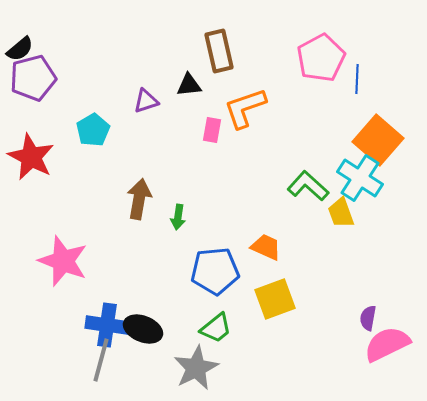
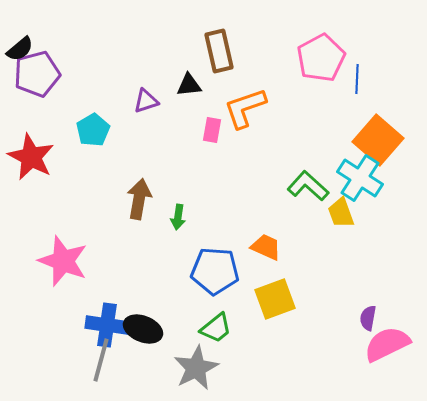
purple pentagon: moved 4 px right, 4 px up
blue pentagon: rotated 9 degrees clockwise
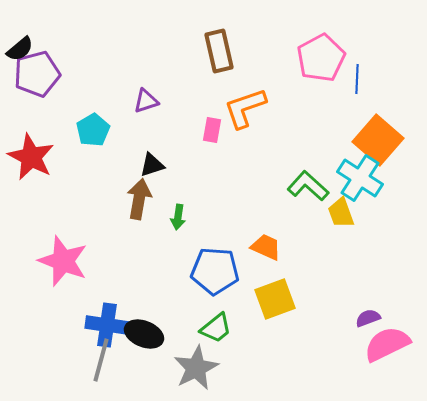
black triangle: moved 37 px left, 80 px down; rotated 12 degrees counterclockwise
purple semicircle: rotated 60 degrees clockwise
black ellipse: moved 1 px right, 5 px down
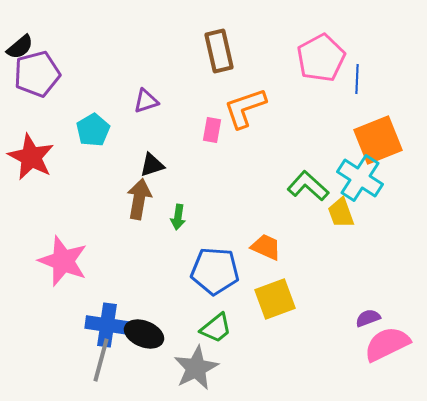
black semicircle: moved 2 px up
orange square: rotated 27 degrees clockwise
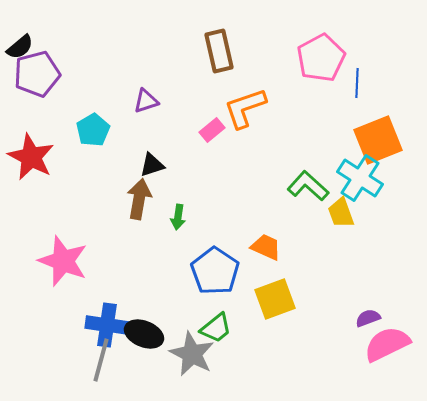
blue line: moved 4 px down
pink rectangle: rotated 40 degrees clockwise
blue pentagon: rotated 30 degrees clockwise
gray star: moved 4 px left, 14 px up; rotated 18 degrees counterclockwise
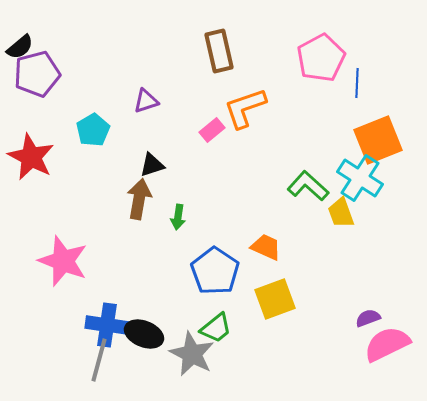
gray line: moved 2 px left
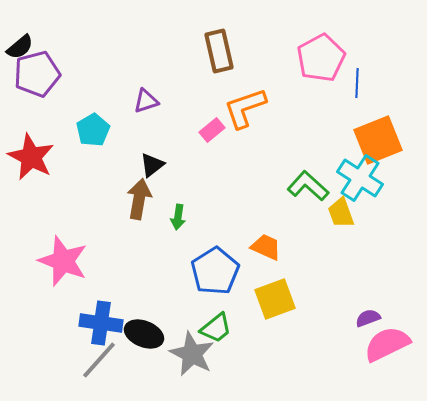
black triangle: rotated 20 degrees counterclockwise
blue pentagon: rotated 6 degrees clockwise
blue cross: moved 6 px left, 2 px up
gray line: rotated 27 degrees clockwise
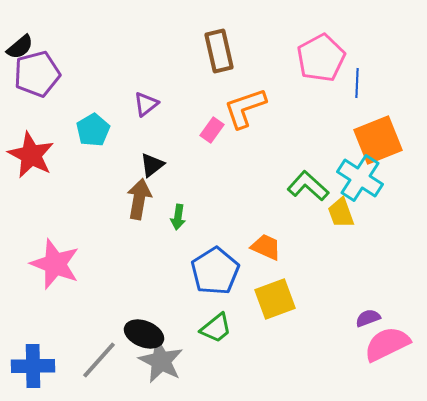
purple triangle: moved 3 px down; rotated 20 degrees counterclockwise
pink rectangle: rotated 15 degrees counterclockwise
red star: moved 2 px up
pink star: moved 8 px left, 3 px down
blue cross: moved 68 px left, 43 px down; rotated 9 degrees counterclockwise
gray star: moved 31 px left, 7 px down
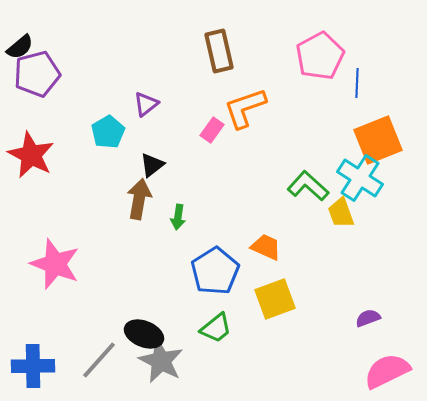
pink pentagon: moved 1 px left, 2 px up
cyan pentagon: moved 15 px right, 2 px down
pink semicircle: moved 27 px down
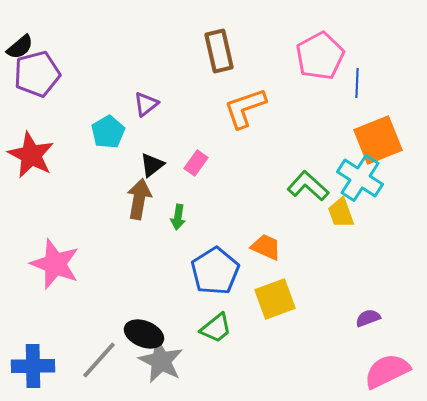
pink rectangle: moved 16 px left, 33 px down
